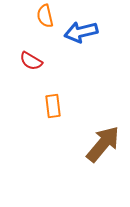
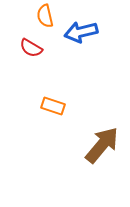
red semicircle: moved 13 px up
orange rectangle: rotated 65 degrees counterclockwise
brown arrow: moved 1 px left, 1 px down
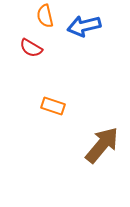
blue arrow: moved 3 px right, 6 px up
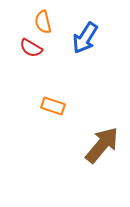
orange semicircle: moved 2 px left, 6 px down
blue arrow: moved 1 px right, 12 px down; rotated 44 degrees counterclockwise
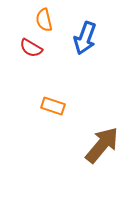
orange semicircle: moved 1 px right, 2 px up
blue arrow: rotated 12 degrees counterclockwise
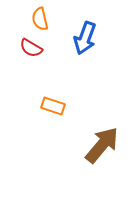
orange semicircle: moved 4 px left, 1 px up
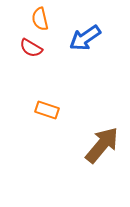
blue arrow: rotated 36 degrees clockwise
orange rectangle: moved 6 px left, 4 px down
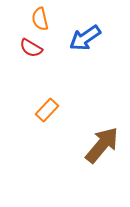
orange rectangle: rotated 65 degrees counterclockwise
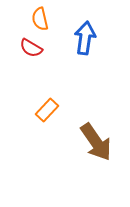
blue arrow: rotated 132 degrees clockwise
brown arrow: moved 6 px left, 3 px up; rotated 105 degrees clockwise
